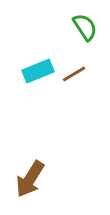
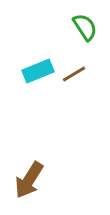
brown arrow: moved 1 px left, 1 px down
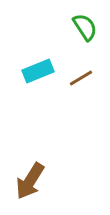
brown line: moved 7 px right, 4 px down
brown arrow: moved 1 px right, 1 px down
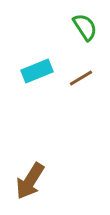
cyan rectangle: moved 1 px left
